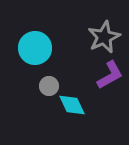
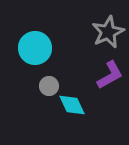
gray star: moved 4 px right, 5 px up
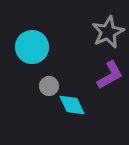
cyan circle: moved 3 px left, 1 px up
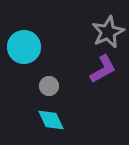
cyan circle: moved 8 px left
purple L-shape: moved 7 px left, 6 px up
cyan diamond: moved 21 px left, 15 px down
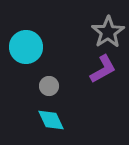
gray star: rotated 8 degrees counterclockwise
cyan circle: moved 2 px right
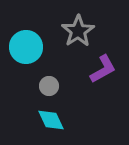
gray star: moved 30 px left, 1 px up
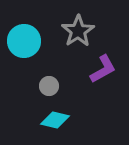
cyan circle: moved 2 px left, 6 px up
cyan diamond: moved 4 px right; rotated 52 degrees counterclockwise
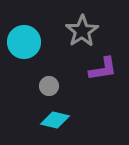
gray star: moved 4 px right
cyan circle: moved 1 px down
purple L-shape: rotated 20 degrees clockwise
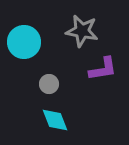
gray star: rotated 28 degrees counterclockwise
gray circle: moved 2 px up
cyan diamond: rotated 56 degrees clockwise
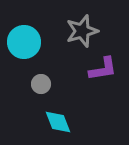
gray star: rotated 28 degrees counterclockwise
gray circle: moved 8 px left
cyan diamond: moved 3 px right, 2 px down
